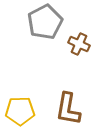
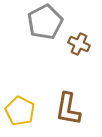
yellow pentagon: rotated 28 degrees clockwise
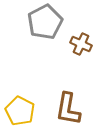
brown cross: moved 2 px right
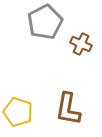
yellow pentagon: moved 2 px left, 1 px down; rotated 8 degrees counterclockwise
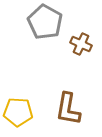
gray pentagon: rotated 16 degrees counterclockwise
yellow pentagon: rotated 16 degrees counterclockwise
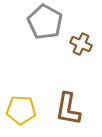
yellow pentagon: moved 3 px right, 2 px up
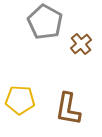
brown cross: rotated 25 degrees clockwise
yellow pentagon: moved 1 px left, 10 px up
